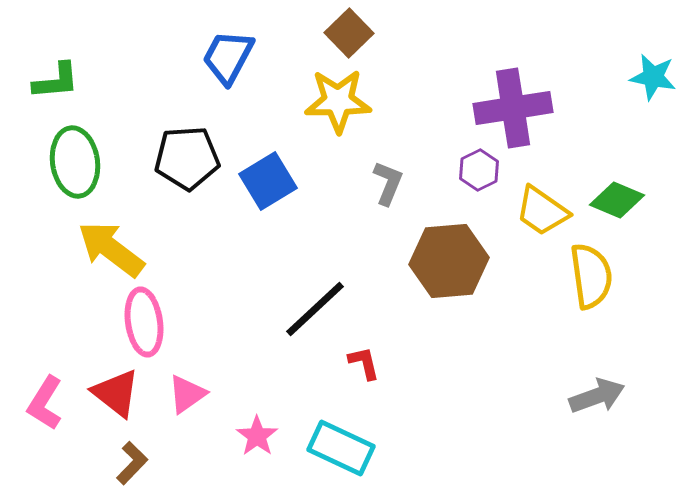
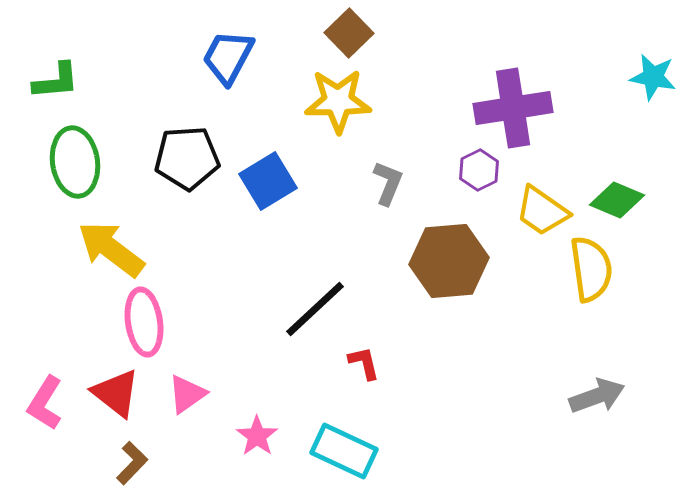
yellow semicircle: moved 7 px up
cyan rectangle: moved 3 px right, 3 px down
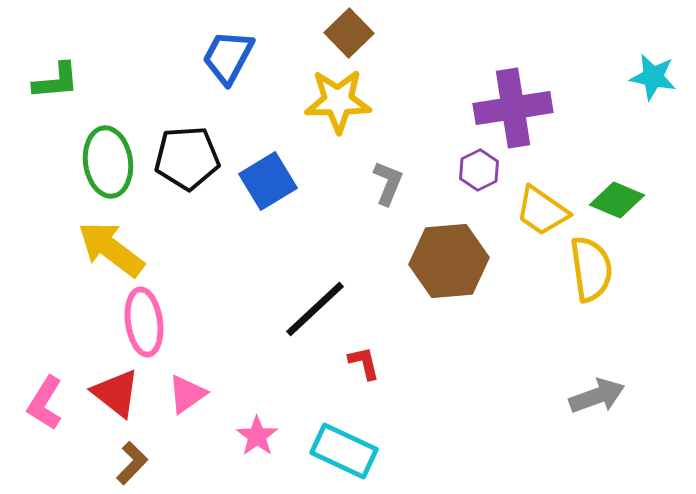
green ellipse: moved 33 px right
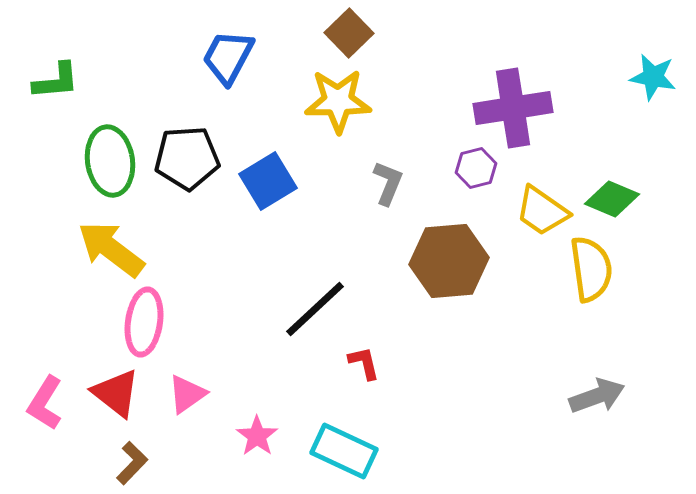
green ellipse: moved 2 px right, 1 px up
purple hexagon: moved 3 px left, 2 px up; rotated 12 degrees clockwise
green diamond: moved 5 px left, 1 px up
pink ellipse: rotated 16 degrees clockwise
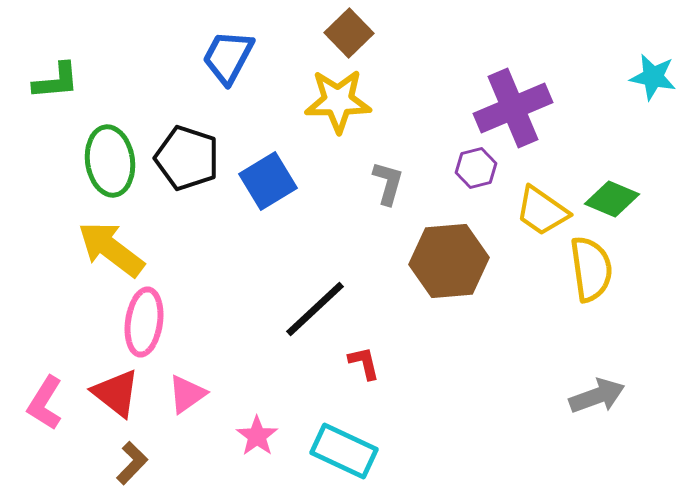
purple cross: rotated 14 degrees counterclockwise
black pentagon: rotated 22 degrees clockwise
gray L-shape: rotated 6 degrees counterclockwise
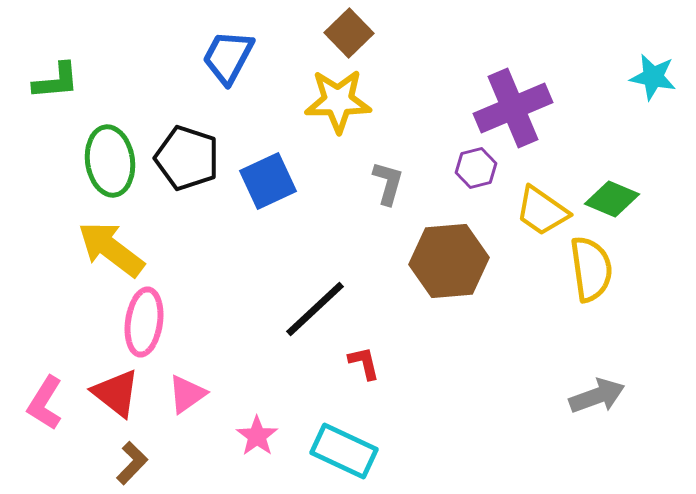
blue square: rotated 6 degrees clockwise
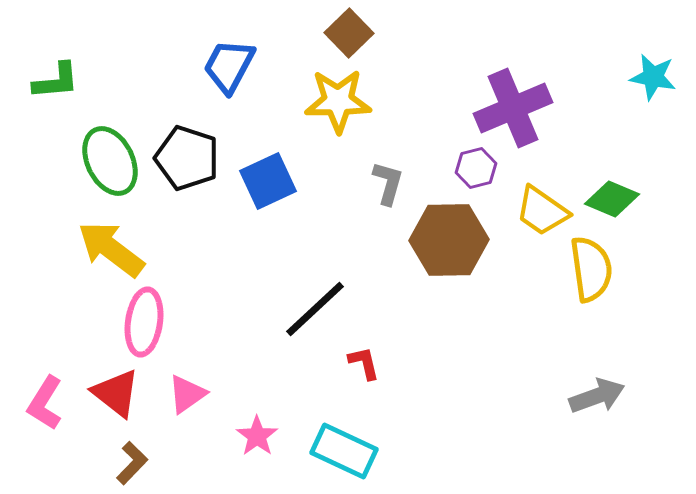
blue trapezoid: moved 1 px right, 9 px down
green ellipse: rotated 18 degrees counterclockwise
brown hexagon: moved 21 px up; rotated 4 degrees clockwise
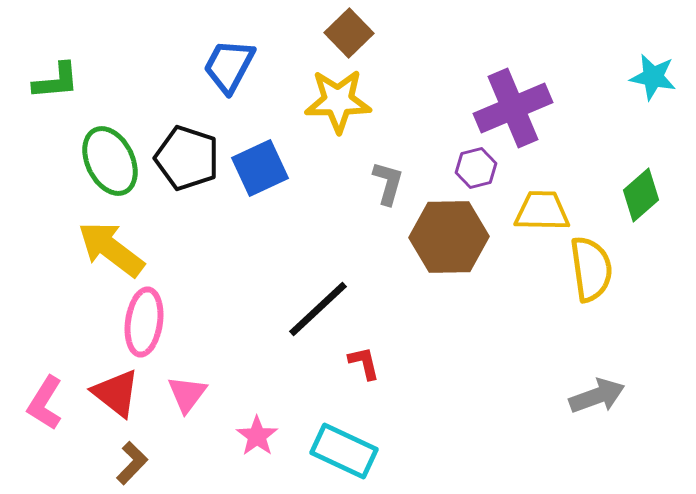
blue square: moved 8 px left, 13 px up
green diamond: moved 29 px right, 4 px up; rotated 64 degrees counterclockwise
yellow trapezoid: rotated 146 degrees clockwise
brown hexagon: moved 3 px up
black line: moved 3 px right
pink triangle: rotated 18 degrees counterclockwise
